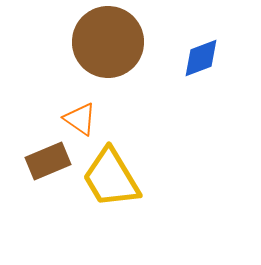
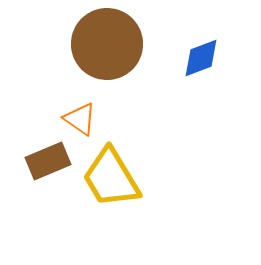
brown circle: moved 1 px left, 2 px down
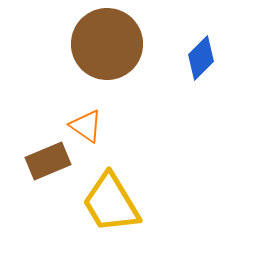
blue diamond: rotated 24 degrees counterclockwise
orange triangle: moved 6 px right, 7 px down
yellow trapezoid: moved 25 px down
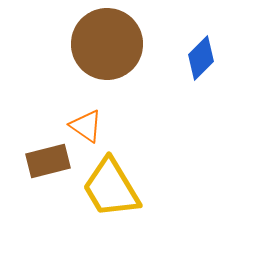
brown rectangle: rotated 9 degrees clockwise
yellow trapezoid: moved 15 px up
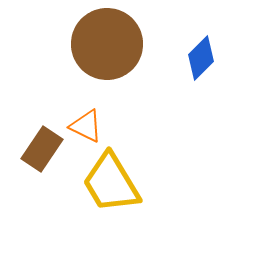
orange triangle: rotated 9 degrees counterclockwise
brown rectangle: moved 6 px left, 12 px up; rotated 42 degrees counterclockwise
yellow trapezoid: moved 5 px up
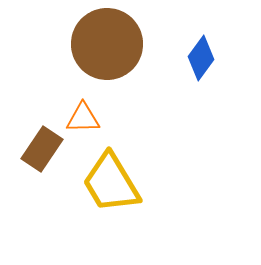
blue diamond: rotated 9 degrees counterclockwise
orange triangle: moved 3 px left, 8 px up; rotated 27 degrees counterclockwise
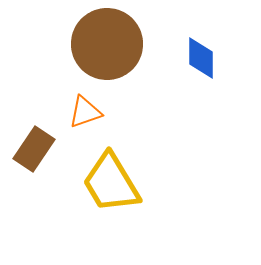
blue diamond: rotated 36 degrees counterclockwise
orange triangle: moved 2 px right, 6 px up; rotated 18 degrees counterclockwise
brown rectangle: moved 8 px left
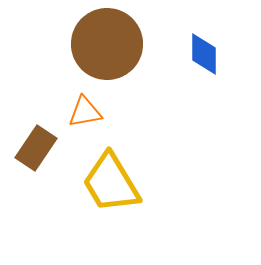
blue diamond: moved 3 px right, 4 px up
orange triangle: rotated 9 degrees clockwise
brown rectangle: moved 2 px right, 1 px up
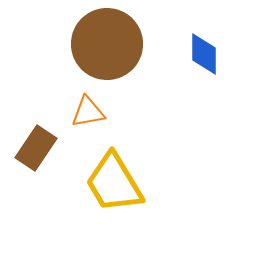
orange triangle: moved 3 px right
yellow trapezoid: moved 3 px right
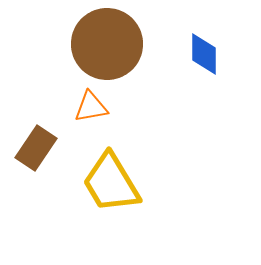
orange triangle: moved 3 px right, 5 px up
yellow trapezoid: moved 3 px left
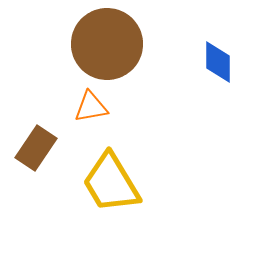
blue diamond: moved 14 px right, 8 px down
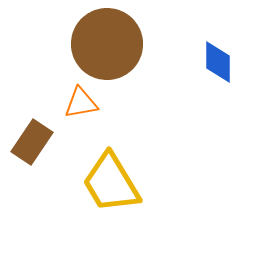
orange triangle: moved 10 px left, 4 px up
brown rectangle: moved 4 px left, 6 px up
